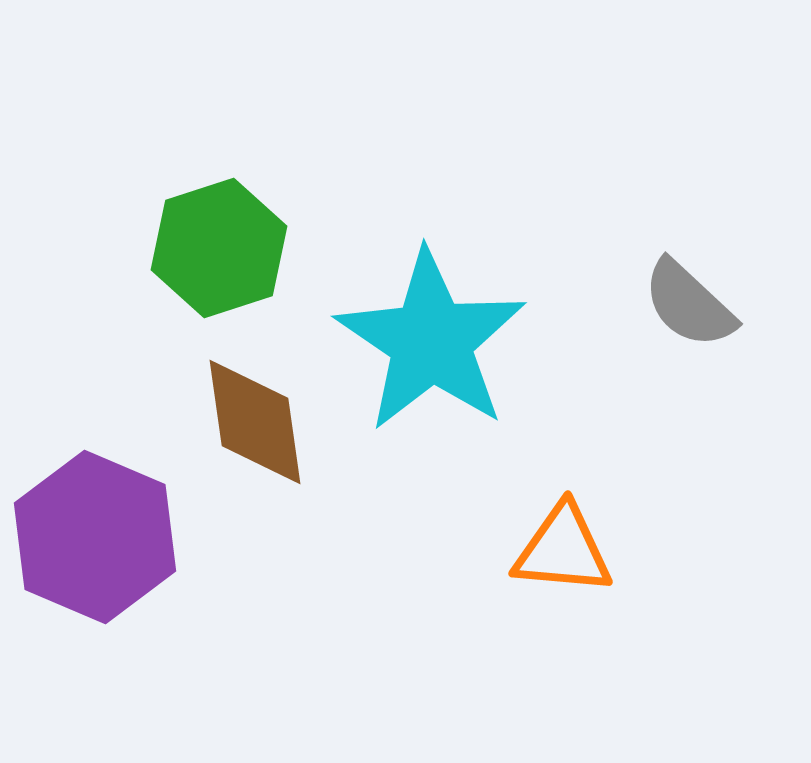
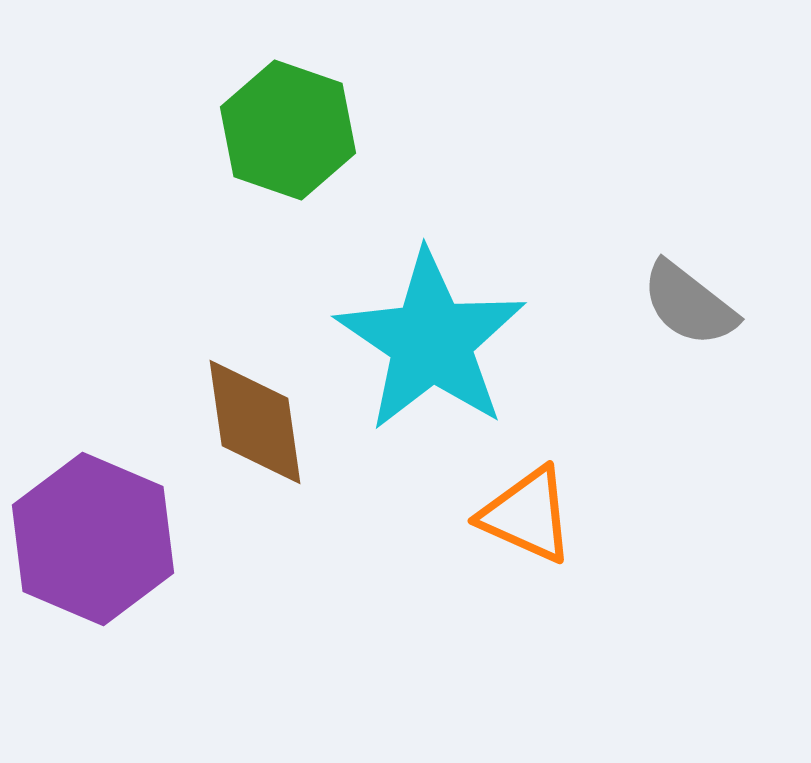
green hexagon: moved 69 px right, 118 px up; rotated 23 degrees counterclockwise
gray semicircle: rotated 5 degrees counterclockwise
purple hexagon: moved 2 px left, 2 px down
orange triangle: moved 36 px left, 35 px up; rotated 19 degrees clockwise
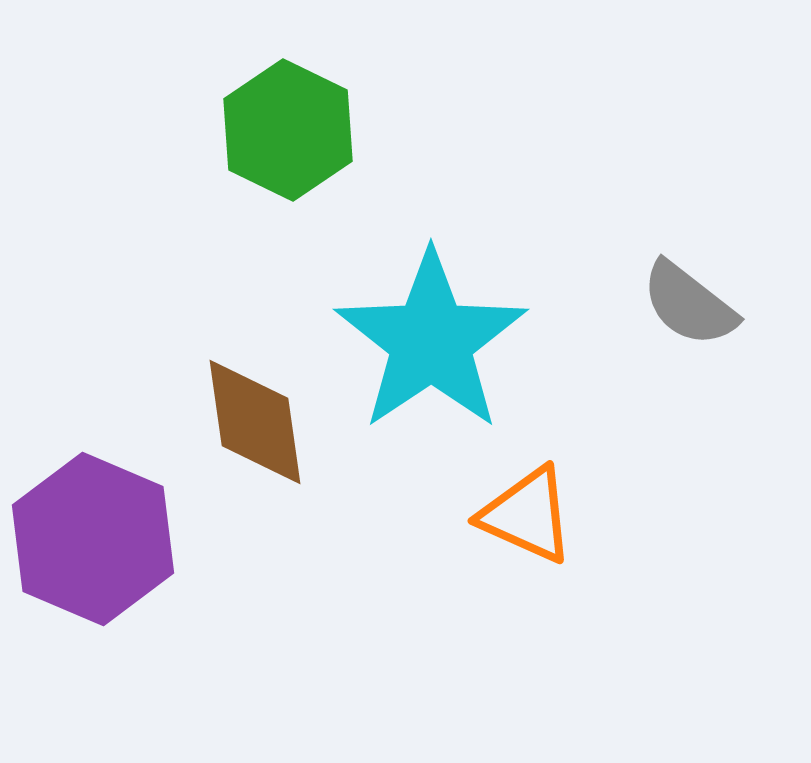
green hexagon: rotated 7 degrees clockwise
cyan star: rotated 4 degrees clockwise
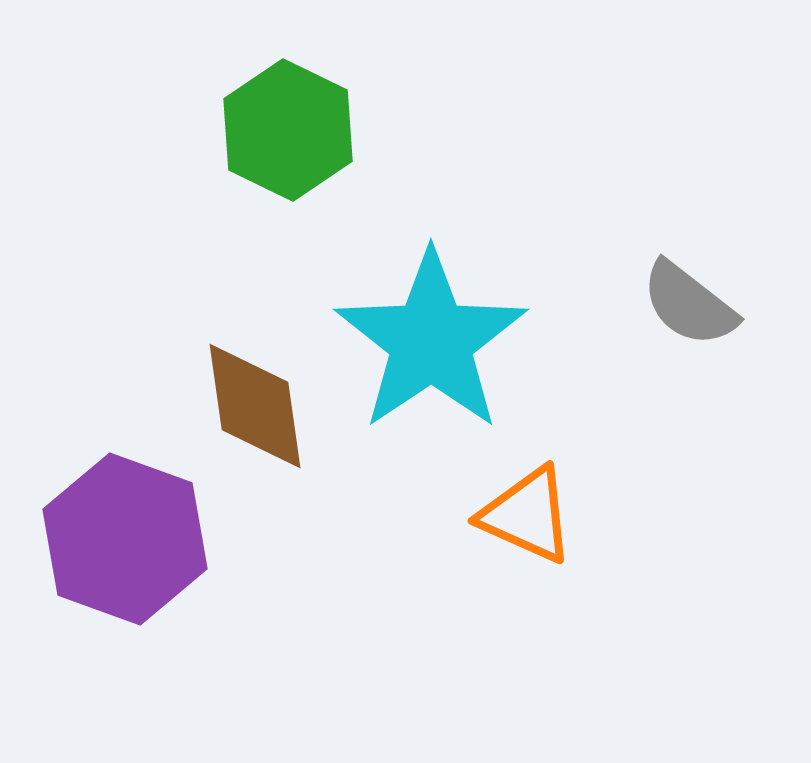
brown diamond: moved 16 px up
purple hexagon: moved 32 px right; rotated 3 degrees counterclockwise
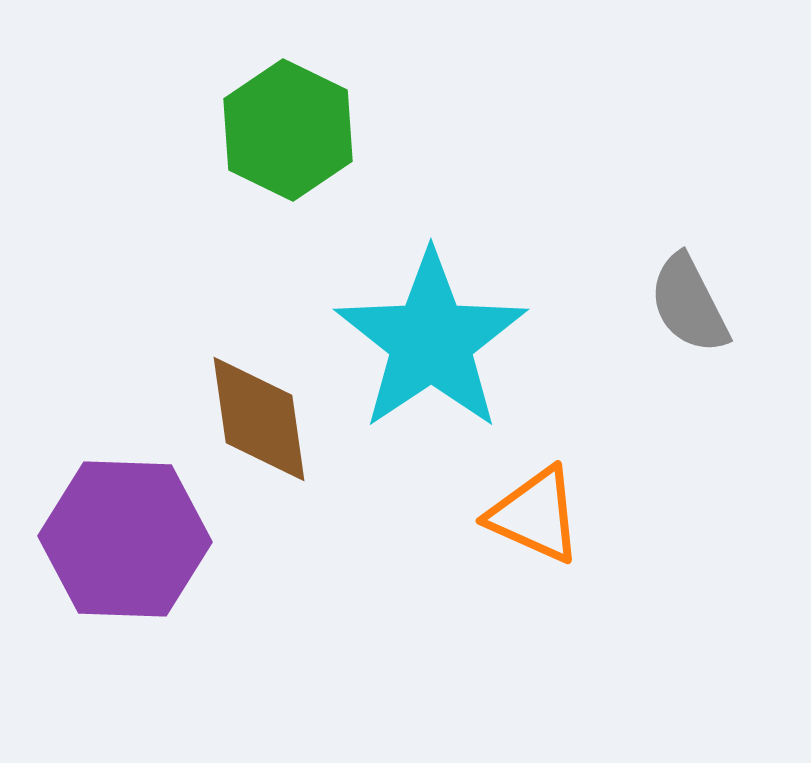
gray semicircle: rotated 25 degrees clockwise
brown diamond: moved 4 px right, 13 px down
orange triangle: moved 8 px right
purple hexagon: rotated 18 degrees counterclockwise
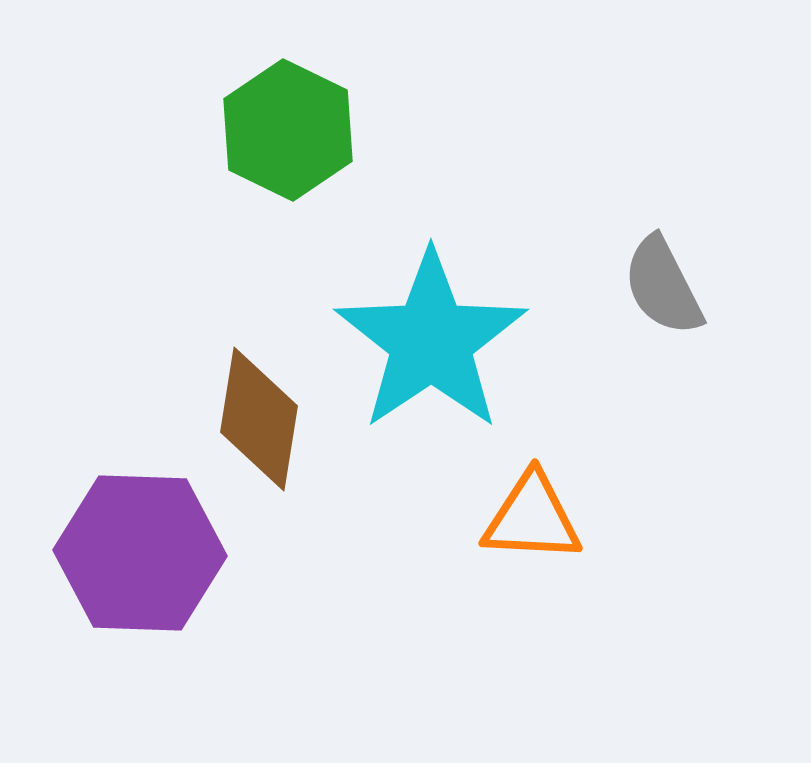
gray semicircle: moved 26 px left, 18 px up
brown diamond: rotated 17 degrees clockwise
orange triangle: moved 3 px left, 3 px down; rotated 21 degrees counterclockwise
purple hexagon: moved 15 px right, 14 px down
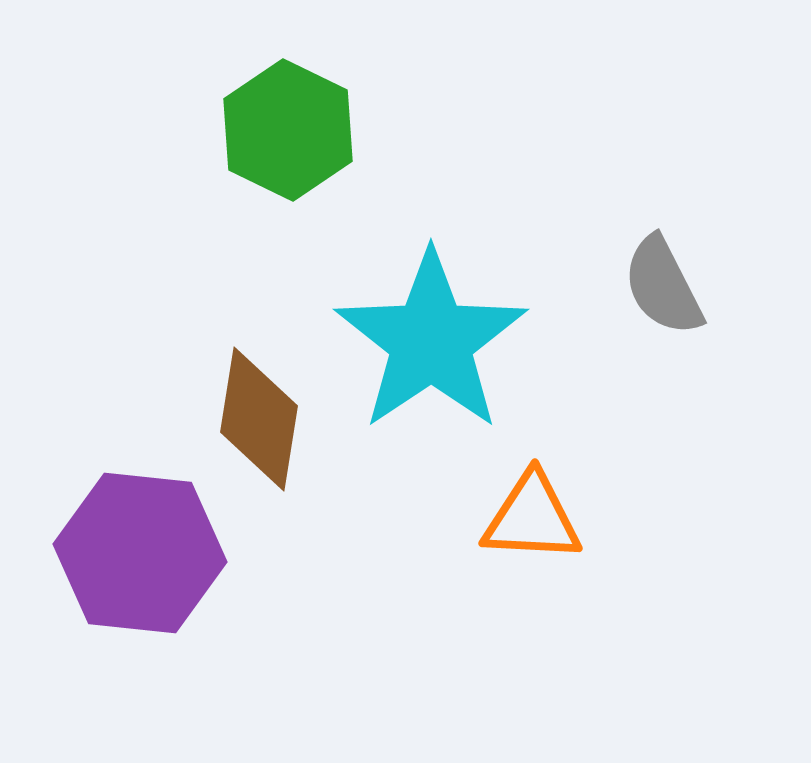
purple hexagon: rotated 4 degrees clockwise
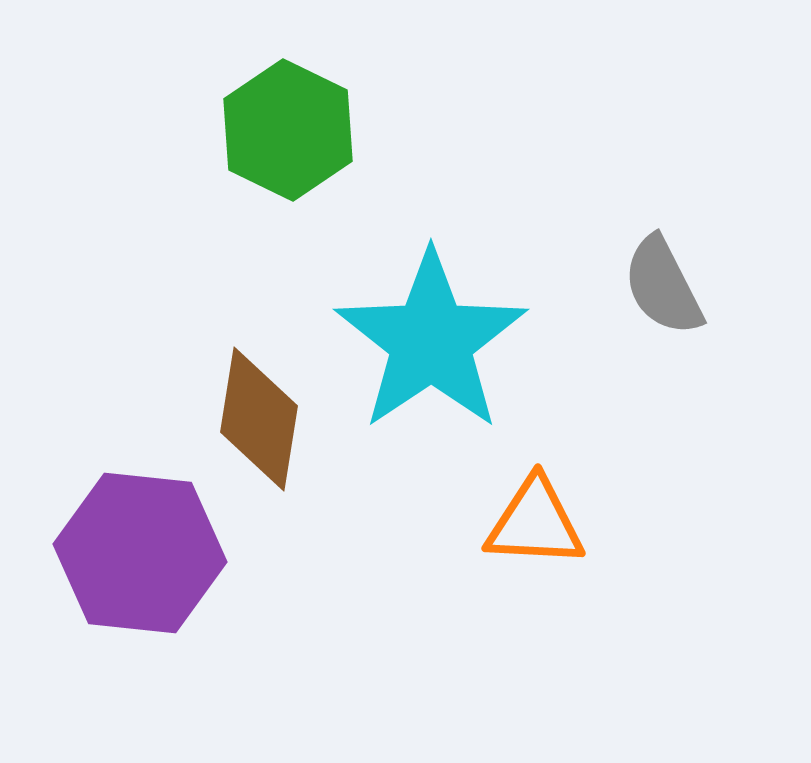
orange triangle: moved 3 px right, 5 px down
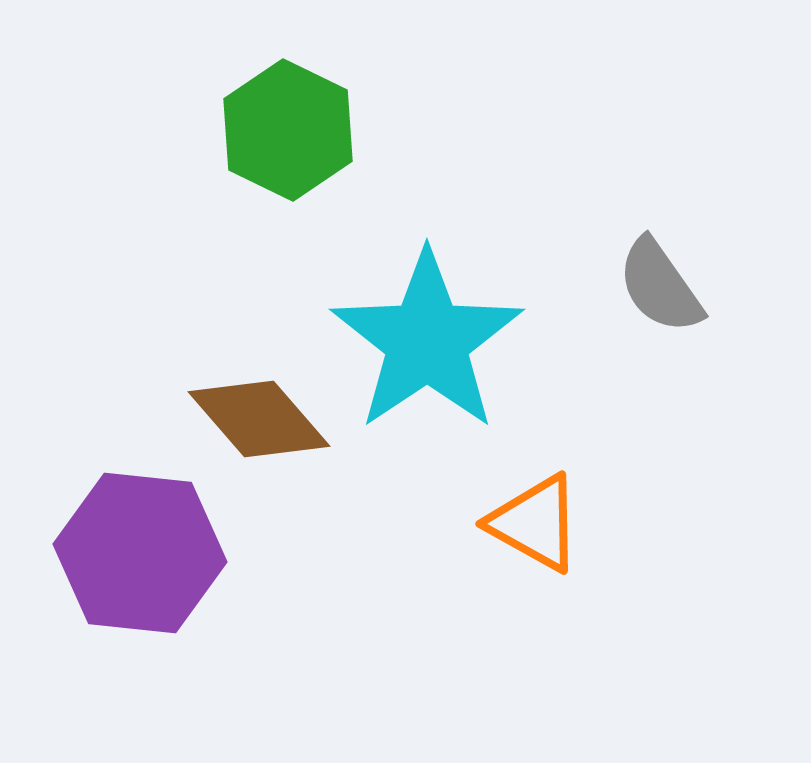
gray semicircle: moved 3 px left; rotated 8 degrees counterclockwise
cyan star: moved 4 px left
brown diamond: rotated 50 degrees counterclockwise
orange triangle: rotated 26 degrees clockwise
